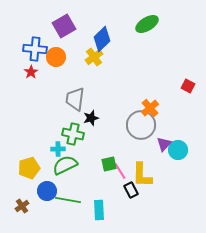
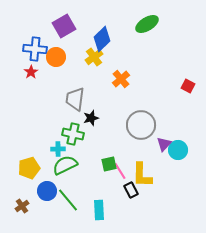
orange cross: moved 29 px left, 29 px up
green line: rotated 40 degrees clockwise
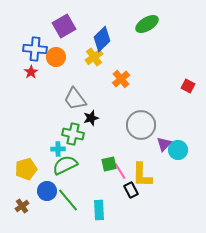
gray trapezoid: rotated 45 degrees counterclockwise
yellow pentagon: moved 3 px left, 1 px down
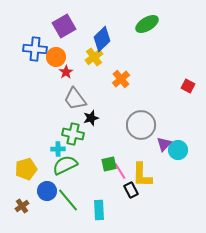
red star: moved 35 px right
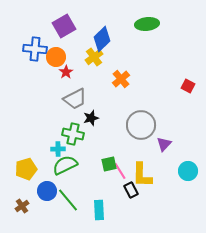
green ellipse: rotated 25 degrees clockwise
gray trapezoid: rotated 80 degrees counterclockwise
cyan circle: moved 10 px right, 21 px down
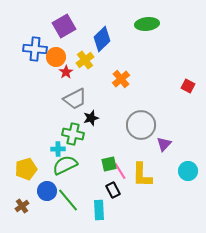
yellow cross: moved 9 px left, 3 px down
black rectangle: moved 18 px left
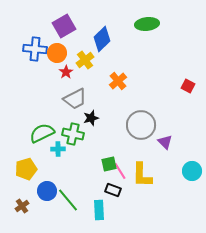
orange circle: moved 1 px right, 4 px up
orange cross: moved 3 px left, 2 px down
purple triangle: moved 1 px right, 2 px up; rotated 28 degrees counterclockwise
green semicircle: moved 23 px left, 32 px up
cyan circle: moved 4 px right
black rectangle: rotated 42 degrees counterclockwise
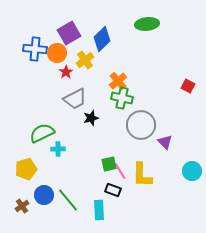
purple square: moved 5 px right, 7 px down
green cross: moved 49 px right, 36 px up
blue circle: moved 3 px left, 4 px down
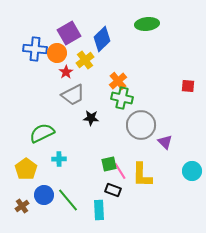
red square: rotated 24 degrees counterclockwise
gray trapezoid: moved 2 px left, 4 px up
black star: rotated 21 degrees clockwise
cyan cross: moved 1 px right, 10 px down
yellow pentagon: rotated 20 degrees counterclockwise
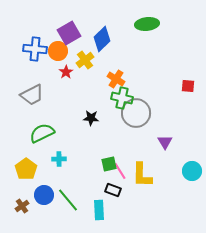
orange circle: moved 1 px right, 2 px up
orange cross: moved 2 px left, 2 px up; rotated 18 degrees counterclockwise
gray trapezoid: moved 41 px left
gray circle: moved 5 px left, 12 px up
purple triangle: rotated 14 degrees clockwise
